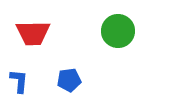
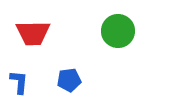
blue L-shape: moved 1 px down
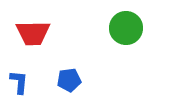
green circle: moved 8 px right, 3 px up
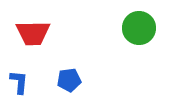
green circle: moved 13 px right
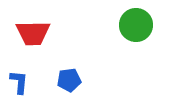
green circle: moved 3 px left, 3 px up
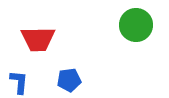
red trapezoid: moved 5 px right, 6 px down
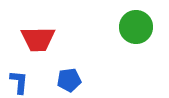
green circle: moved 2 px down
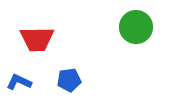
red trapezoid: moved 1 px left
blue L-shape: rotated 70 degrees counterclockwise
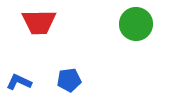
green circle: moved 3 px up
red trapezoid: moved 2 px right, 17 px up
